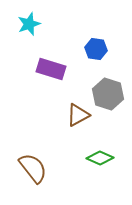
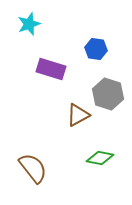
green diamond: rotated 12 degrees counterclockwise
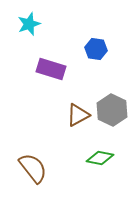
gray hexagon: moved 4 px right, 16 px down; rotated 8 degrees clockwise
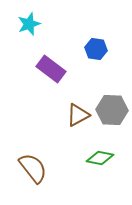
purple rectangle: rotated 20 degrees clockwise
gray hexagon: rotated 24 degrees counterclockwise
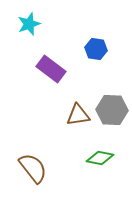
brown triangle: rotated 20 degrees clockwise
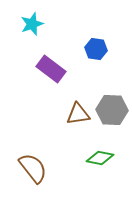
cyan star: moved 3 px right
brown triangle: moved 1 px up
